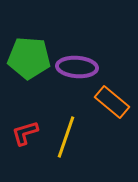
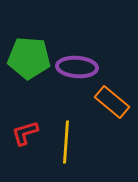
yellow line: moved 5 px down; rotated 15 degrees counterclockwise
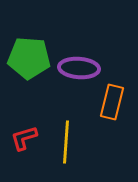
purple ellipse: moved 2 px right, 1 px down
orange rectangle: rotated 64 degrees clockwise
red L-shape: moved 1 px left, 5 px down
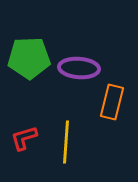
green pentagon: rotated 6 degrees counterclockwise
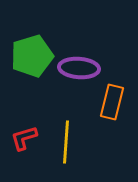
green pentagon: moved 3 px right, 2 px up; rotated 15 degrees counterclockwise
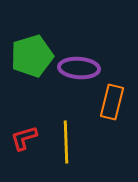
yellow line: rotated 6 degrees counterclockwise
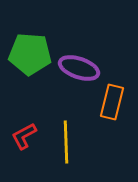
green pentagon: moved 2 px left, 2 px up; rotated 21 degrees clockwise
purple ellipse: rotated 15 degrees clockwise
red L-shape: moved 2 px up; rotated 12 degrees counterclockwise
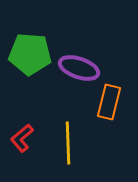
orange rectangle: moved 3 px left
red L-shape: moved 2 px left, 2 px down; rotated 12 degrees counterclockwise
yellow line: moved 2 px right, 1 px down
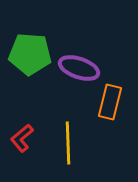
orange rectangle: moved 1 px right
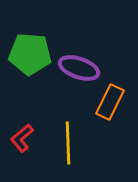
orange rectangle: rotated 12 degrees clockwise
